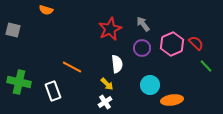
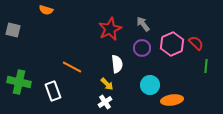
green line: rotated 48 degrees clockwise
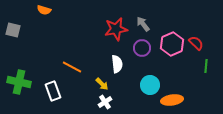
orange semicircle: moved 2 px left
red star: moved 6 px right; rotated 15 degrees clockwise
yellow arrow: moved 5 px left
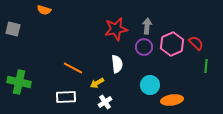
gray arrow: moved 4 px right, 2 px down; rotated 42 degrees clockwise
gray square: moved 1 px up
purple circle: moved 2 px right, 1 px up
orange line: moved 1 px right, 1 px down
yellow arrow: moved 5 px left, 1 px up; rotated 104 degrees clockwise
white rectangle: moved 13 px right, 6 px down; rotated 72 degrees counterclockwise
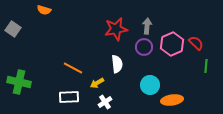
gray square: rotated 21 degrees clockwise
white rectangle: moved 3 px right
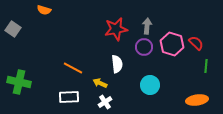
pink hexagon: rotated 20 degrees counterclockwise
yellow arrow: moved 3 px right; rotated 56 degrees clockwise
orange ellipse: moved 25 px right
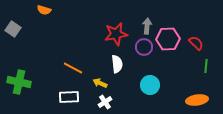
red star: moved 5 px down
pink hexagon: moved 4 px left, 5 px up; rotated 20 degrees counterclockwise
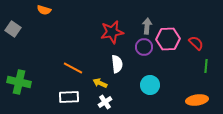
red star: moved 4 px left, 2 px up
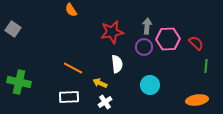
orange semicircle: moved 27 px right; rotated 40 degrees clockwise
